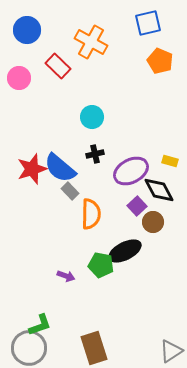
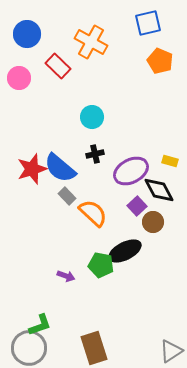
blue circle: moved 4 px down
gray rectangle: moved 3 px left, 5 px down
orange semicircle: moved 2 px right, 1 px up; rotated 48 degrees counterclockwise
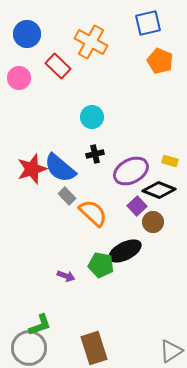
black diamond: rotated 40 degrees counterclockwise
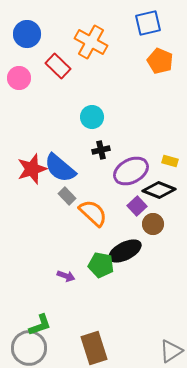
black cross: moved 6 px right, 4 px up
brown circle: moved 2 px down
